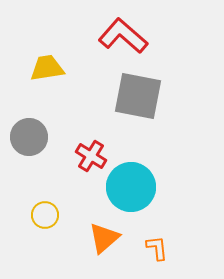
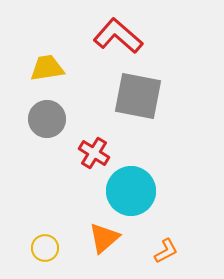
red L-shape: moved 5 px left
gray circle: moved 18 px right, 18 px up
red cross: moved 3 px right, 3 px up
cyan circle: moved 4 px down
yellow circle: moved 33 px down
orange L-shape: moved 9 px right, 3 px down; rotated 68 degrees clockwise
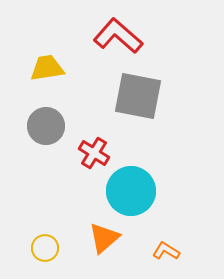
gray circle: moved 1 px left, 7 px down
orange L-shape: rotated 120 degrees counterclockwise
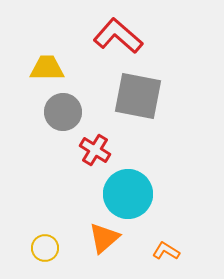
yellow trapezoid: rotated 9 degrees clockwise
gray circle: moved 17 px right, 14 px up
red cross: moved 1 px right, 3 px up
cyan circle: moved 3 px left, 3 px down
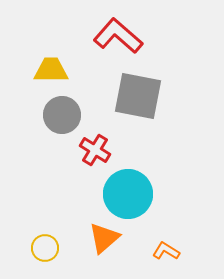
yellow trapezoid: moved 4 px right, 2 px down
gray circle: moved 1 px left, 3 px down
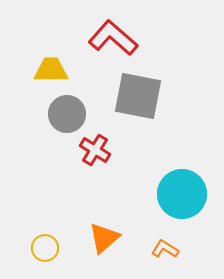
red L-shape: moved 5 px left, 2 px down
gray circle: moved 5 px right, 1 px up
cyan circle: moved 54 px right
orange L-shape: moved 1 px left, 2 px up
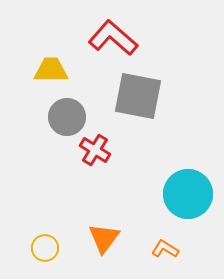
gray circle: moved 3 px down
cyan circle: moved 6 px right
orange triangle: rotated 12 degrees counterclockwise
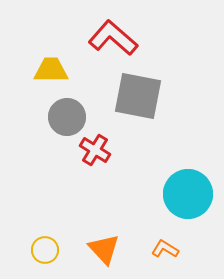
orange triangle: moved 11 px down; rotated 20 degrees counterclockwise
yellow circle: moved 2 px down
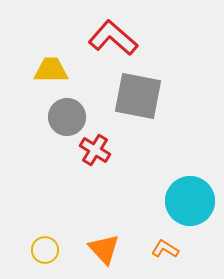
cyan circle: moved 2 px right, 7 px down
